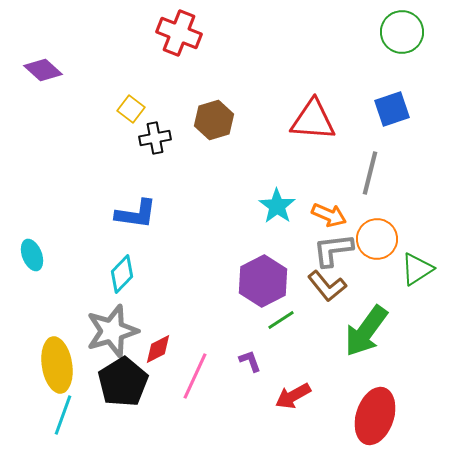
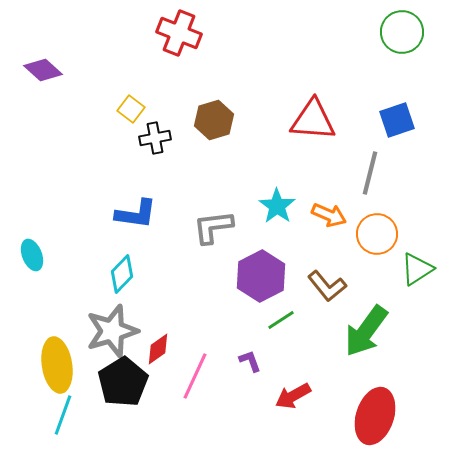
blue square: moved 5 px right, 11 px down
orange circle: moved 5 px up
gray L-shape: moved 120 px left, 23 px up
purple hexagon: moved 2 px left, 5 px up
red diamond: rotated 8 degrees counterclockwise
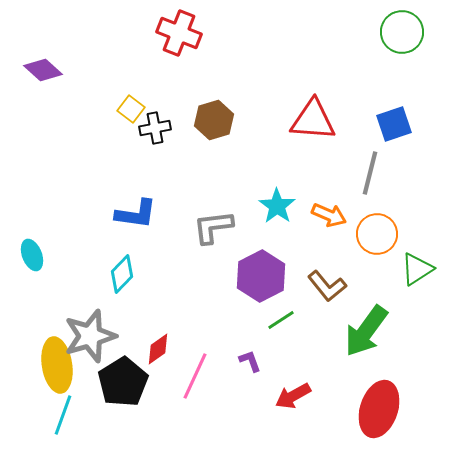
blue square: moved 3 px left, 4 px down
black cross: moved 10 px up
gray star: moved 22 px left, 5 px down
red ellipse: moved 4 px right, 7 px up
